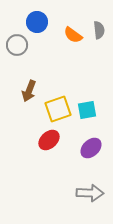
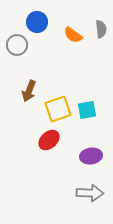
gray semicircle: moved 2 px right, 1 px up
purple ellipse: moved 8 px down; rotated 35 degrees clockwise
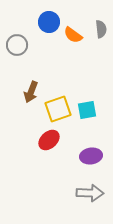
blue circle: moved 12 px right
brown arrow: moved 2 px right, 1 px down
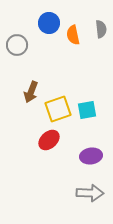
blue circle: moved 1 px down
orange semicircle: rotated 42 degrees clockwise
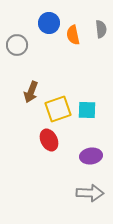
cyan square: rotated 12 degrees clockwise
red ellipse: rotated 75 degrees counterclockwise
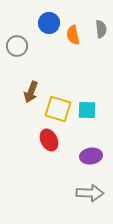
gray circle: moved 1 px down
yellow square: rotated 36 degrees clockwise
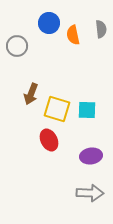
brown arrow: moved 2 px down
yellow square: moved 1 px left
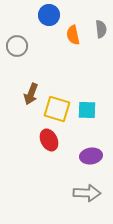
blue circle: moved 8 px up
gray arrow: moved 3 px left
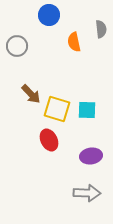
orange semicircle: moved 1 px right, 7 px down
brown arrow: rotated 65 degrees counterclockwise
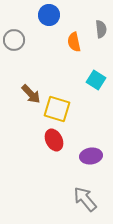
gray circle: moved 3 px left, 6 px up
cyan square: moved 9 px right, 30 px up; rotated 30 degrees clockwise
red ellipse: moved 5 px right
gray arrow: moved 2 px left, 6 px down; rotated 132 degrees counterclockwise
